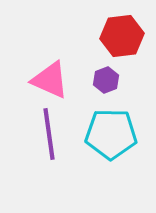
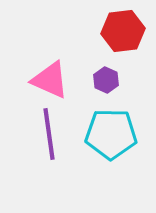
red hexagon: moved 1 px right, 5 px up
purple hexagon: rotated 15 degrees counterclockwise
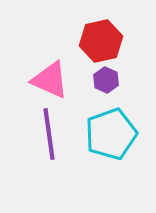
red hexagon: moved 22 px left, 10 px down; rotated 6 degrees counterclockwise
cyan pentagon: rotated 21 degrees counterclockwise
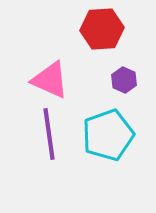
red hexagon: moved 1 px right, 12 px up; rotated 9 degrees clockwise
purple hexagon: moved 18 px right
cyan pentagon: moved 3 px left, 1 px down
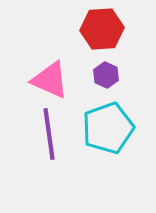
purple hexagon: moved 18 px left, 5 px up
cyan pentagon: moved 7 px up
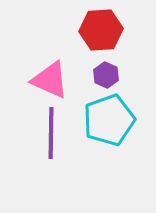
red hexagon: moved 1 px left, 1 px down
cyan pentagon: moved 1 px right, 8 px up
purple line: moved 2 px right, 1 px up; rotated 9 degrees clockwise
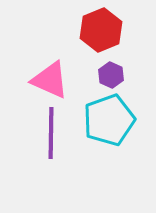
red hexagon: rotated 18 degrees counterclockwise
purple hexagon: moved 5 px right
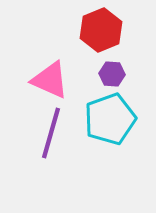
purple hexagon: moved 1 px right, 1 px up; rotated 20 degrees counterclockwise
cyan pentagon: moved 1 px right, 1 px up
purple line: rotated 15 degrees clockwise
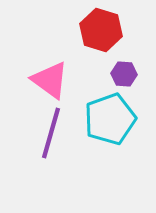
red hexagon: rotated 21 degrees counterclockwise
purple hexagon: moved 12 px right
pink triangle: rotated 12 degrees clockwise
